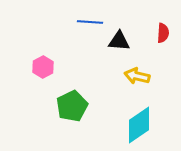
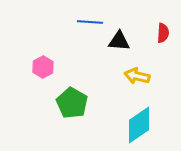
green pentagon: moved 3 px up; rotated 16 degrees counterclockwise
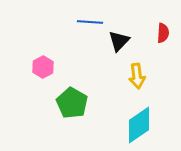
black triangle: rotated 50 degrees counterclockwise
yellow arrow: rotated 110 degrees counterclockwise
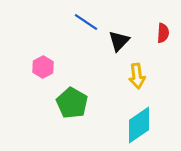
blue line: moved 4 px left; rotated 30 degrees clockwise
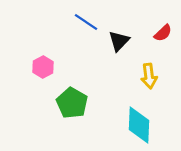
red semicircle: rotated 42 degrees clockwise
yellow arrow: moved 12 px right
cyan diamond: rotated 54 degrees counterclockwise
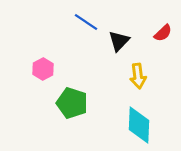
pink hexagon: moved 2 px down
yellow arrow: moved 11 px left
green pentagon: rotated 12 degrees counterclockwise
